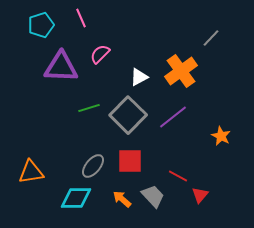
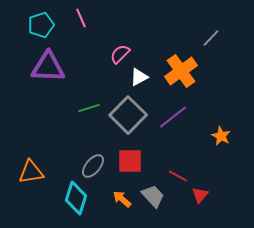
pink semicircle: moved 20 px right
purple triangle: moved 13 px left
cyan diamond: rotated 72 degrees counterclockwise
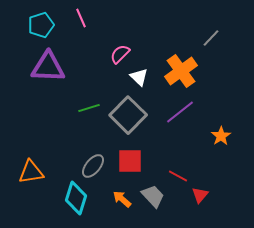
white triangle: rotated 48 degrees counterclockwise
purple line: moved 7 px right, 5 px up
orange star: rotated 12 degrees clockwise
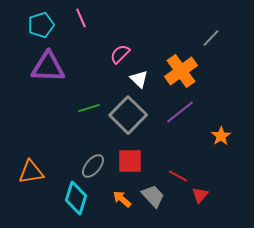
white triangle: moved 2 px down
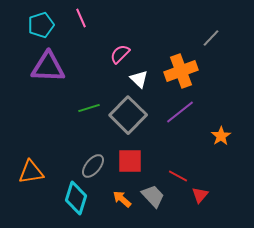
orange cross: rotated 16 degrees clockwise
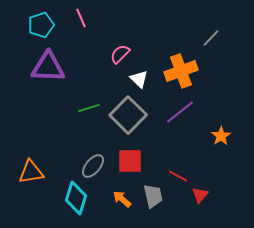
gray trapezoid: rotated 30 degrees clockwise
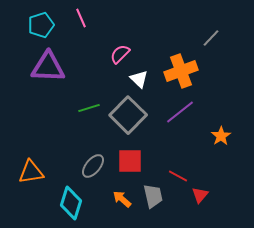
cyan diamond: moved 5 px left, 5 px down
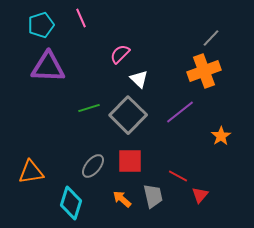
orange cross: moved 23 px right
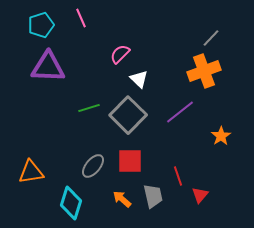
red line: rotated 42 degrees clockwise
